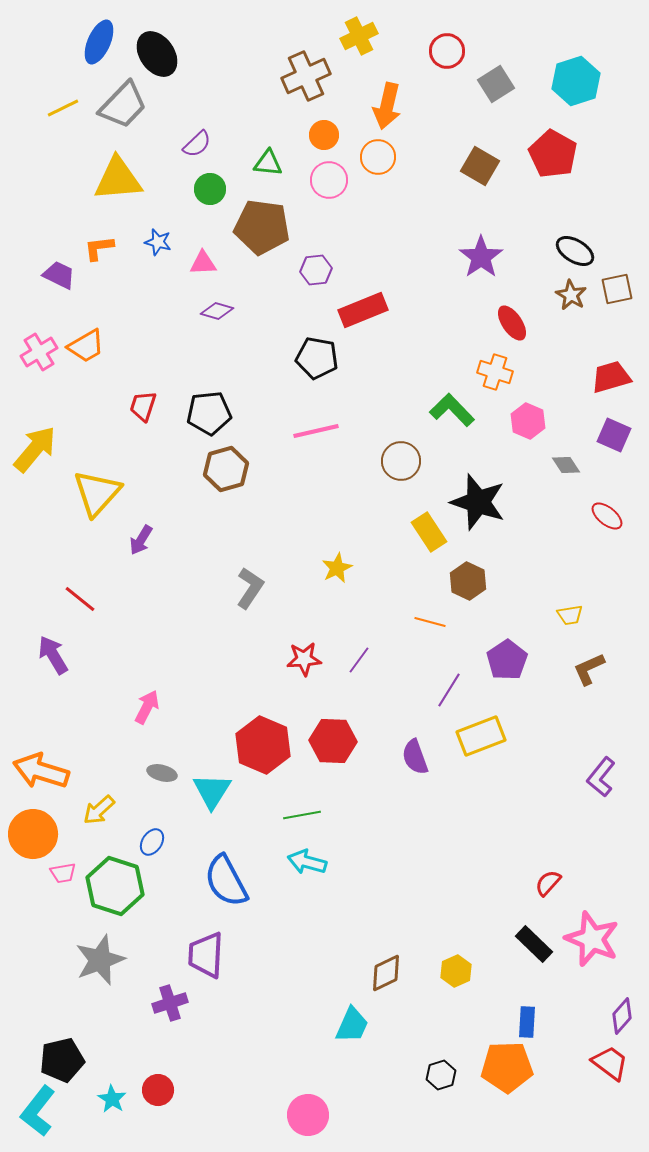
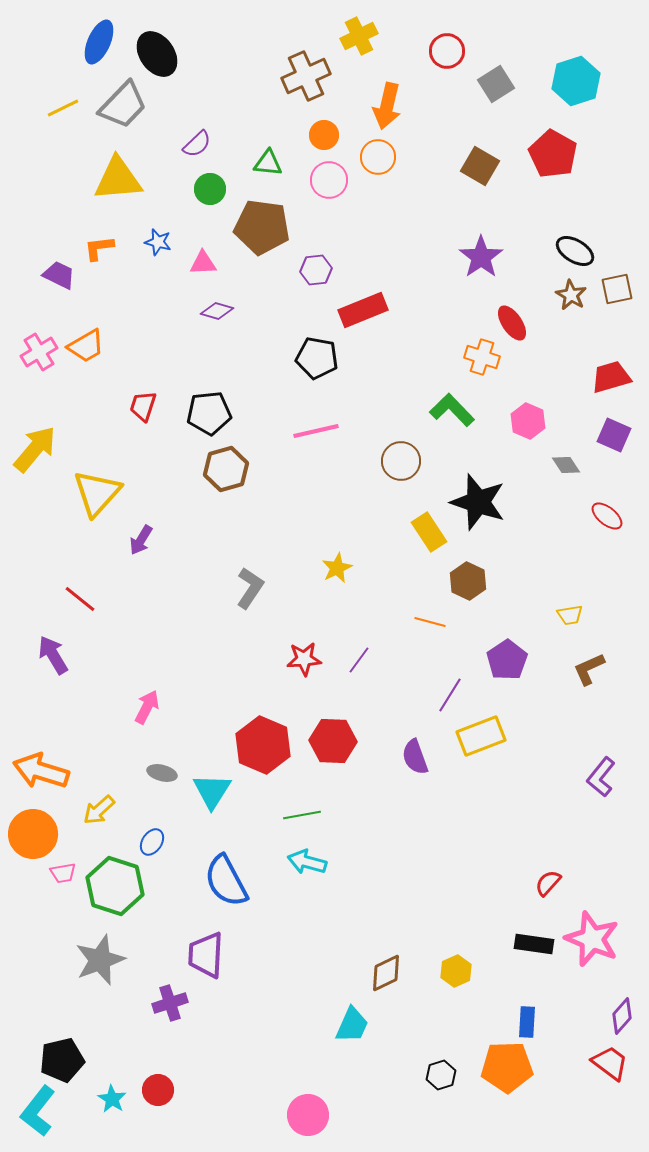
orange cross at (495, 372): moved 13 px left, 15 px up
purple line at (449, 690): moved 1 px right, 5 px down
black rectangle at (534, 944): rotated 36 degrees counterclockwise
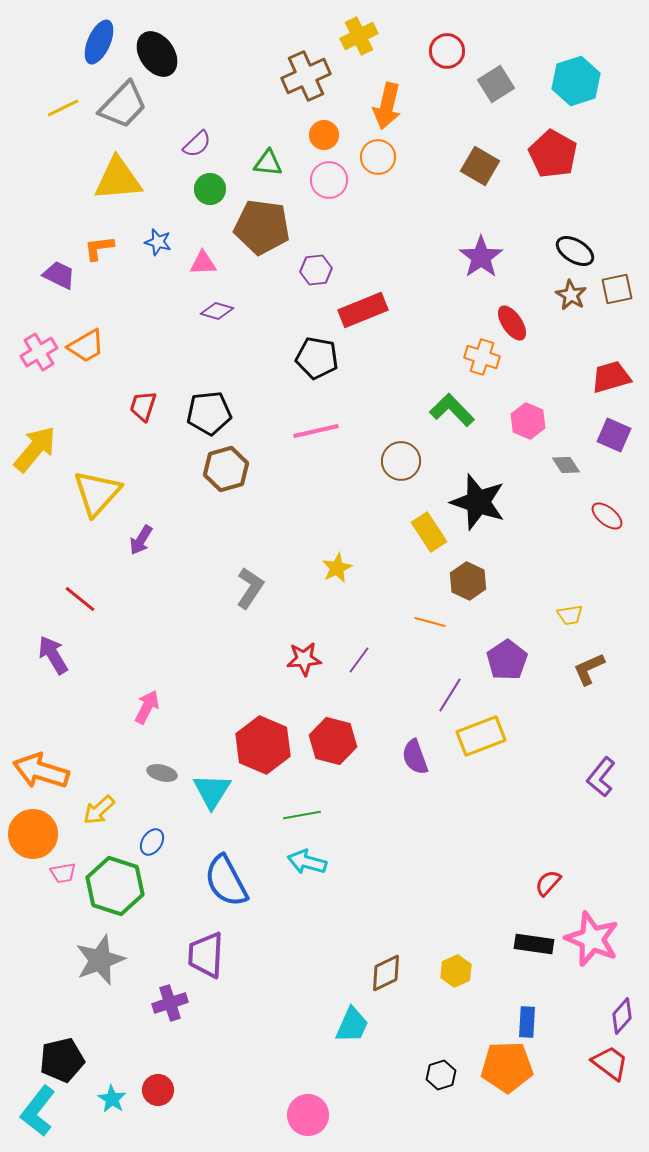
red hexagon at (333, 741): rotated 12 degrees clockwise
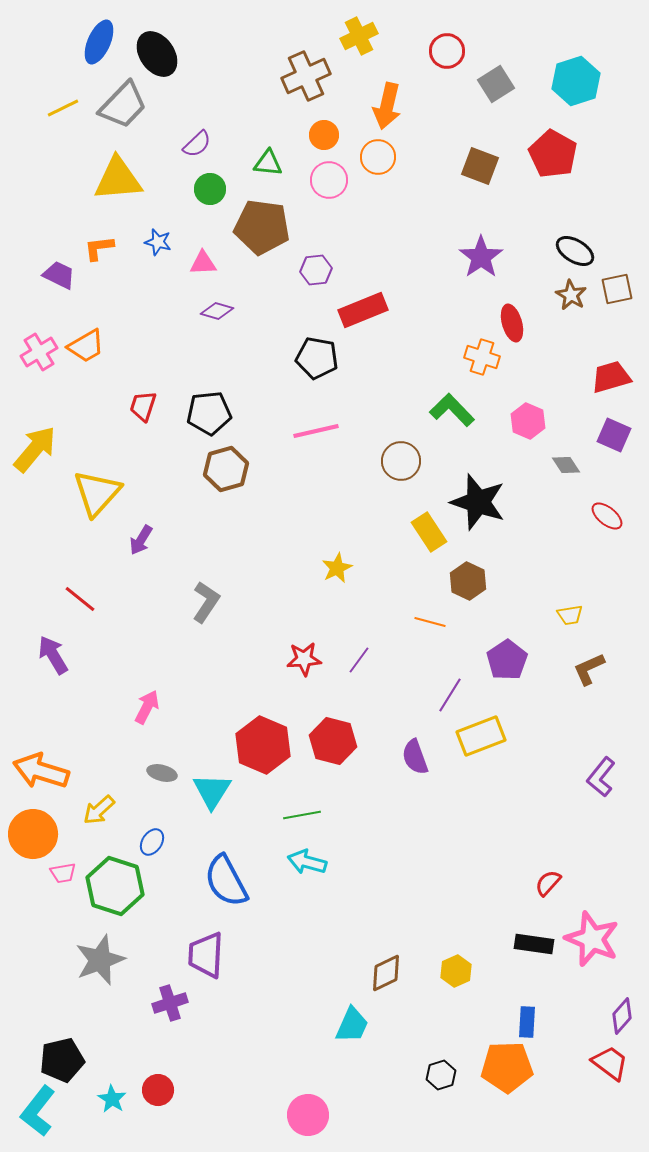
brown square at (480, 166): rotated 9 degrees counterclockwise
red ellipse at (512, 323): rotated 18 degrees clockwise
gray L-shape at (250, 588): moved 44 px left, 14 px down
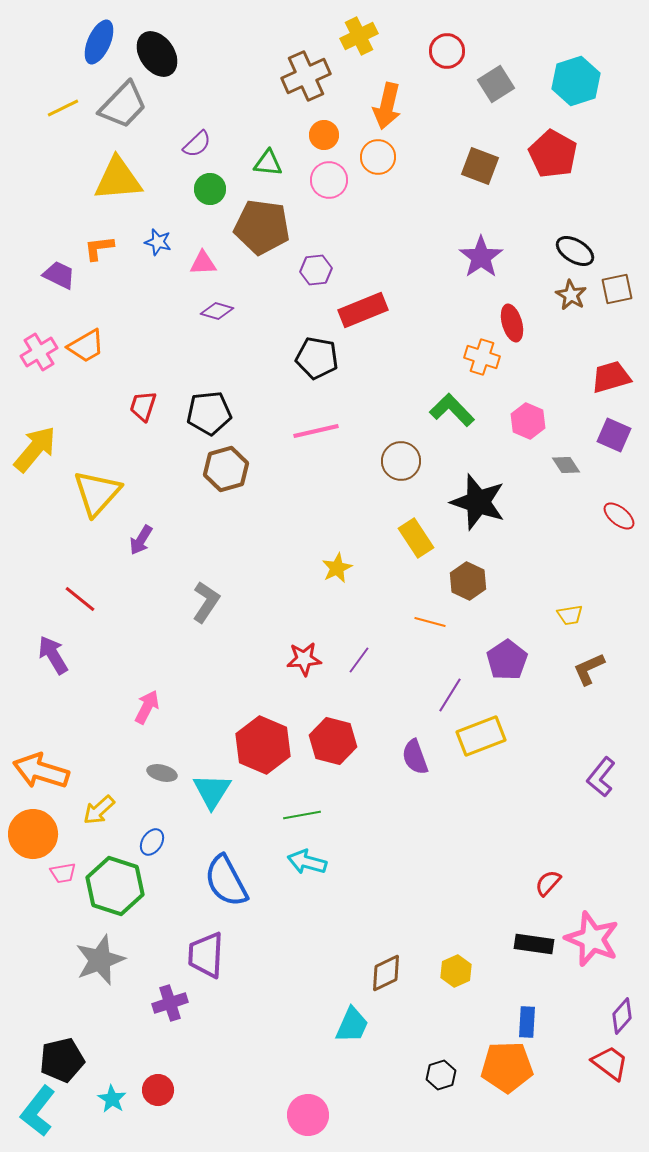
red ellipse at (607, 516): moved 12 px right
yellow rectangle at (429, 532): moved 13 px left, 6 px down
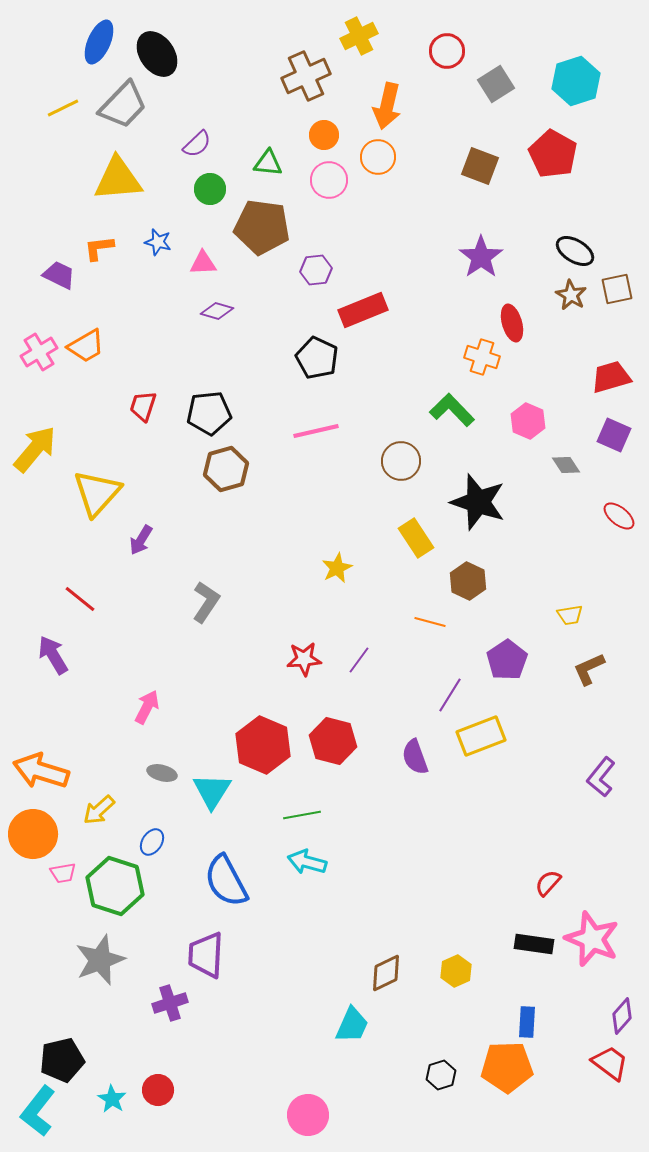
black pentagon at (317, 358): rotated 15 degrees clockwise
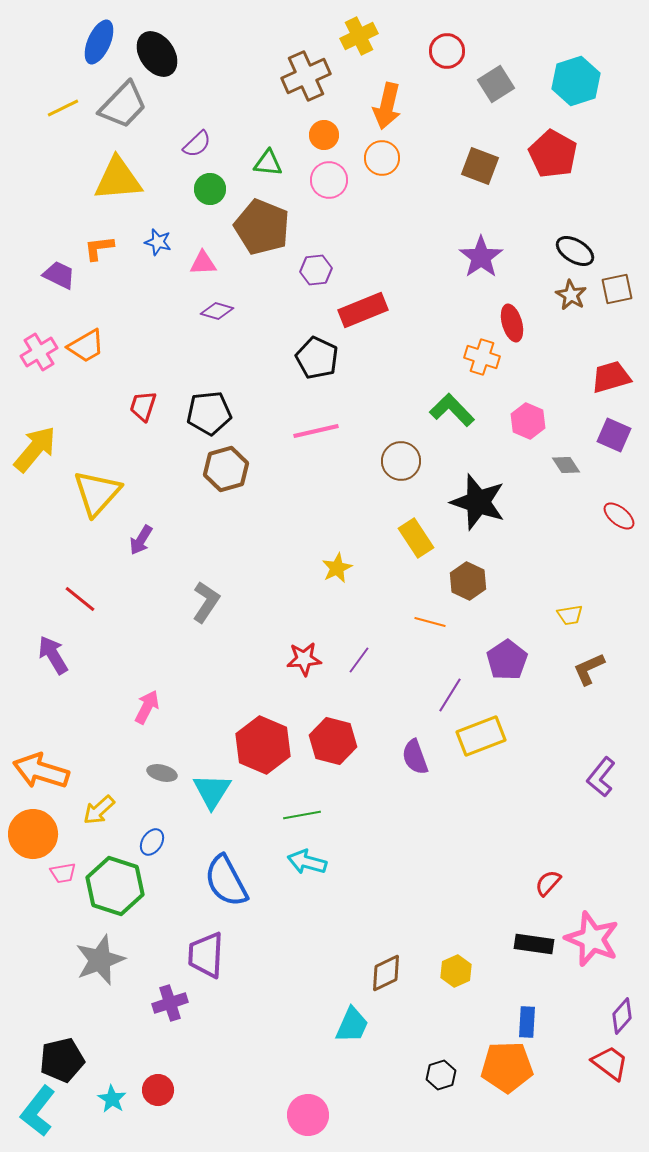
orange circle at (378, 157): moved 4 px right, 1 px down
brown pentagon at (262, 227): rotated 14 degrees clockwise
